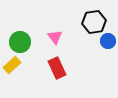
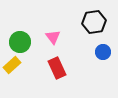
pink triangle: moved 2 px left
blue circle: moved 5 px left, 11 px down
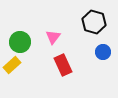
black hexagon: rotated 25 degrees clockwise
pink triangle: rotated 14 degrees clockwise
red rectangle: moved 6 px right, 3 px up
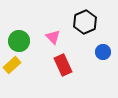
black hexagon: moved 9 px left; rotated 20 degrees clockwise
pink triangle: rotated 21 degrees counterclockwise
green circle: moved 1 px left, 1 px up
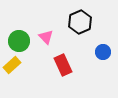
black hexagon: moved 5 px left
pink triangle: moved 7 px left
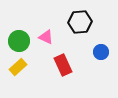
black hexagon: rotated 20 degrees clockwise
pink triangle: rotated 21 degrees counterclockwise
blue circle: moved 2 px left
yellow rectangle: moved 6 px right, 2 px down
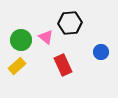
black hexagon: moved 10 px left, 1 px down
pink triangle: rotated 14 degrees clockwise
green circle: moved 2 px right, 1 px up
yellow rectangle: moved 1 px left, 1 px up
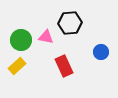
pink triangle: rotated 28 degrees counterclockwise
red rectangle: moved 1 px right, 1 px down
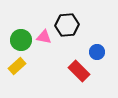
black hexagon: moved 3 px left, 2 px down
pink triangle: moved 2 px left
blue circle: moved 4 px left
red rectangle: moved 15 px right, 5 px down; rotated 20 degrees counterclockwise
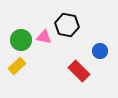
black hexagon: rotated 15 degrees clockwise
blue circle: moved 3 px right, 1 px up
